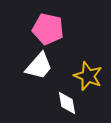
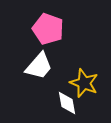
pink pentagon: rotated 8 degrees clockwise
yellow star: moved 4 px left, 7 px down
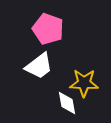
white trapezoid: rotated 12 degrees clockwise
yellow star: rotated 20 degrees counterclockwise
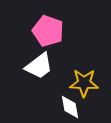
pink pentagon: moved 2 px down
white diamond: moved 3 px right, 4 px down
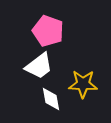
yellow star: moved 1 px left, 1 px down
white diamond: moved 19 px left, 8 px up
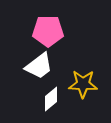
pink pentagon: rotated 20 degrees counterclockwise
white diamond: rotated 60 degrees clockwise
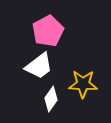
pink pentagon: rotated 28 degrees counterclockwise
white diamond: rotated 15 degrees counterclockwise
